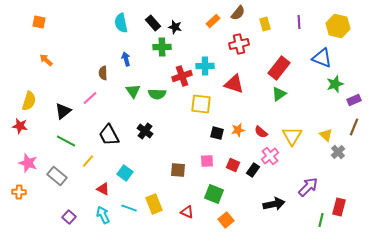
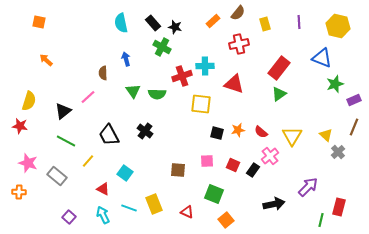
green cross at (162, 47): rotated 30 degrees clockwise
pink line at (90, 98): moved 2 px left, 1 px up
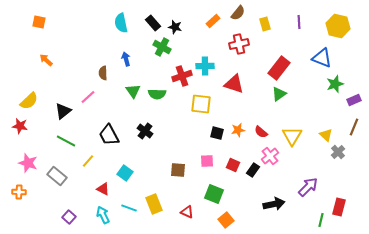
yellow semicircle at (29, 101): rotated 30 degrees clockwise
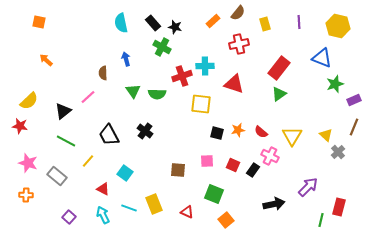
pink cross at (270, 156): rotated 24 degrees counterclockwise
orange cross at (19, 192): moved 7 px right, 3 px down
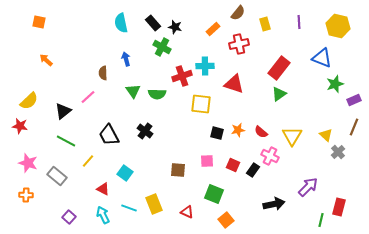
orange rectangle at (213, 21): moved 8 px down
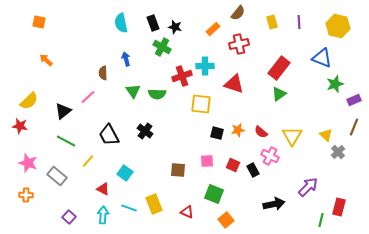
black rectangle at (153, 23): rotated 21 degrees clockwise
yellow rectangle at (265, 24): moved 7 px right, 2 px up
black rectangle at (253, 170): rotated 64 degrees counterclockwise
cyan arrow at (103, 215): rotated 30 degrees clockwise
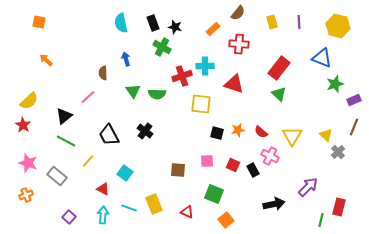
red cross at (239, 44): rotated 18 degrees clockwise
green triangle at (279, 94): rotated 42 degrees counterclockwise
black triangle at (63, 111): moved 1 px right, 5 px down
red star at (20, 126): moved 3 px right, 1 px up; rotated 21 degrees clockwise
orange cross at (26, 195): rotated 24 degrees counterclockwise
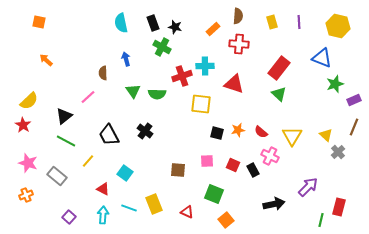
brown semicircle at (238, 13): moved 3 px down; rotated 35 degrees counterclockwise
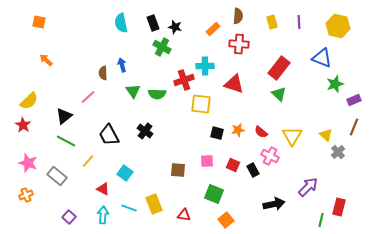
blue arrow at (126, 59): moved 4 px left, 6 px down
red cross at (182, 76): moved 2 px right, 4 px down
red triangle at (187, 212): moved 3 px left, 3 px down; rotated 16 degrees counterclockwise
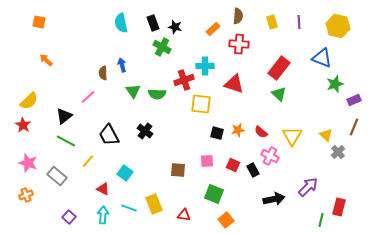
black arrow at (274, 204): moved 5 px up
